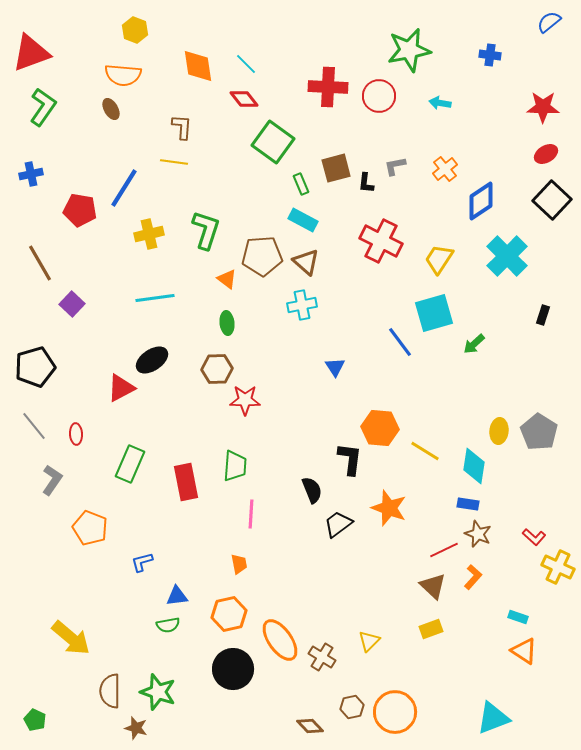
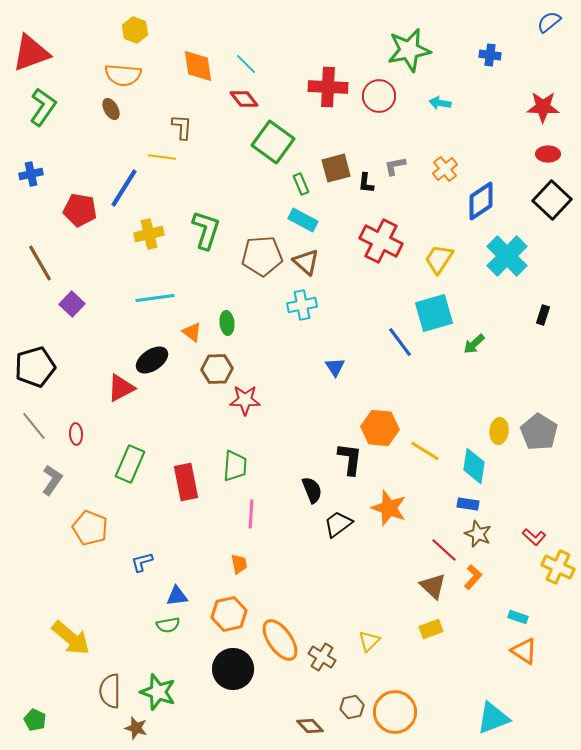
red ellipse at (546, 154): moved 2 px right; rotated 30 degrees clockwise
yellow line at (174, 162): moved 12 px left, 5 px up
orange triangle at (227, 279): moved 35 px left, 53 px down
red line at (444, 550): rotated 68 degrees clockwise
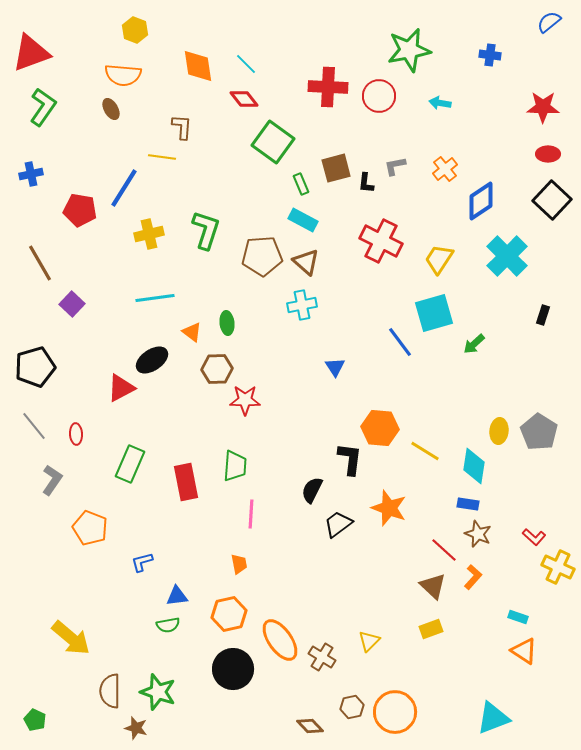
black semicircle at (312, 490): rotated 132 degrees counterclockwise
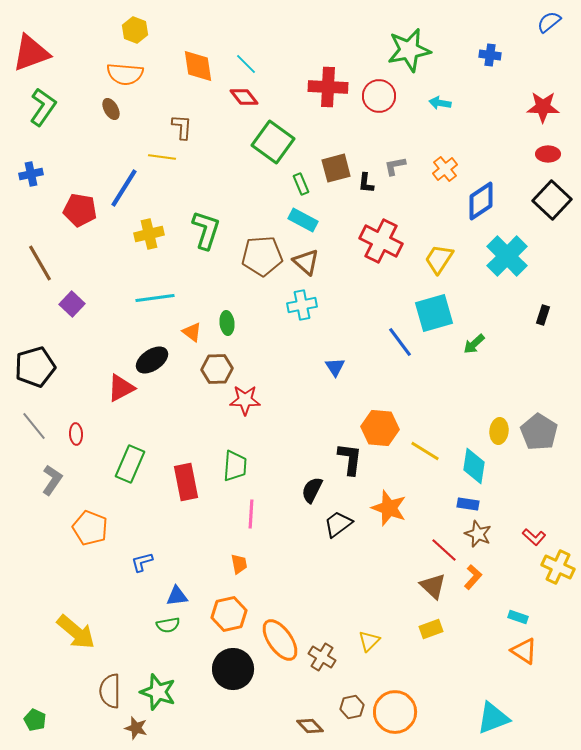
orange semicircle at (123, 75): moved 2 px right, 1 px up
red diamond at (244, 99): moved 2 px up
yellow arrow at (71, 638): moved 5 px right, 6 px up
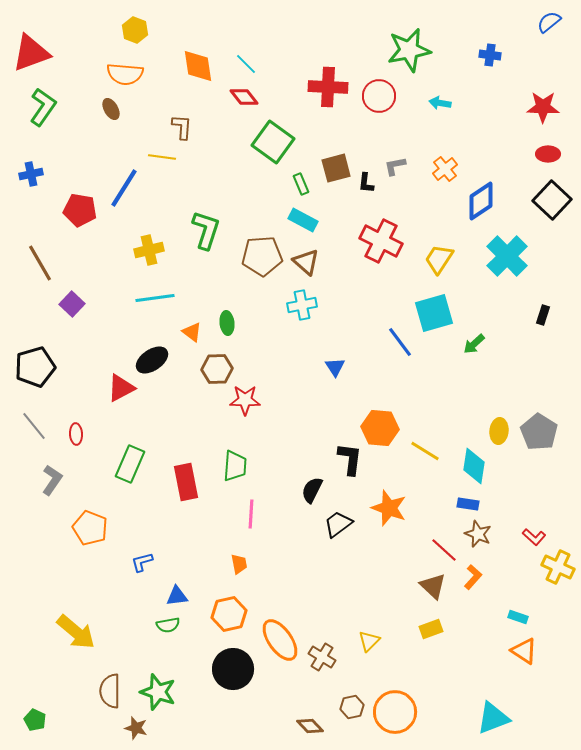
yellow cross at (149, 234): moved 16 px down
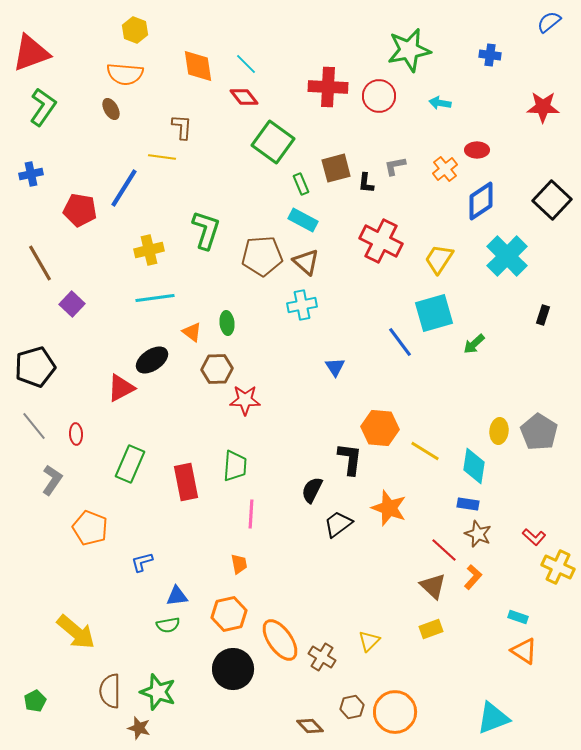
red ellipse at (548, 154): moved 71 px left, 4 px up
green pentagon at (35, 720): moved 19 px up; rotated 20 degrees clockwise
brown star at (136, 728): moved 3 px right
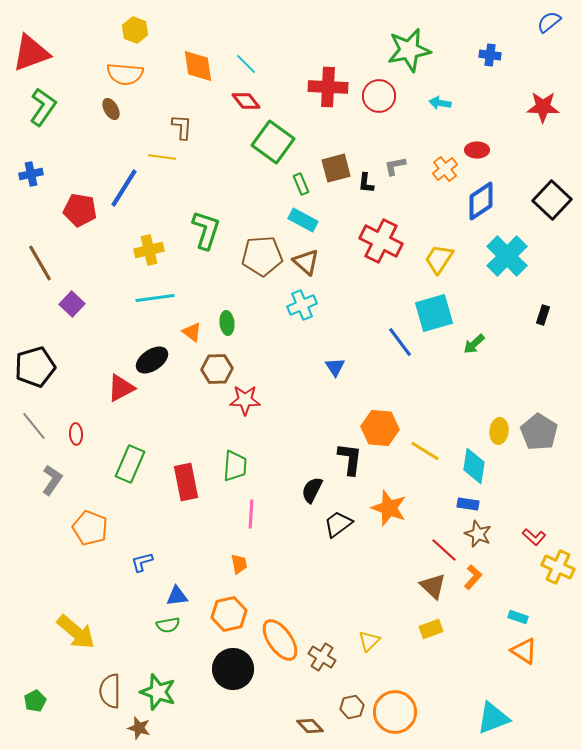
red diamond at (244, 97): moved 2 px right, 4 px down
cyan cross at (302, 305): rotated 12 degrees counterclockwise
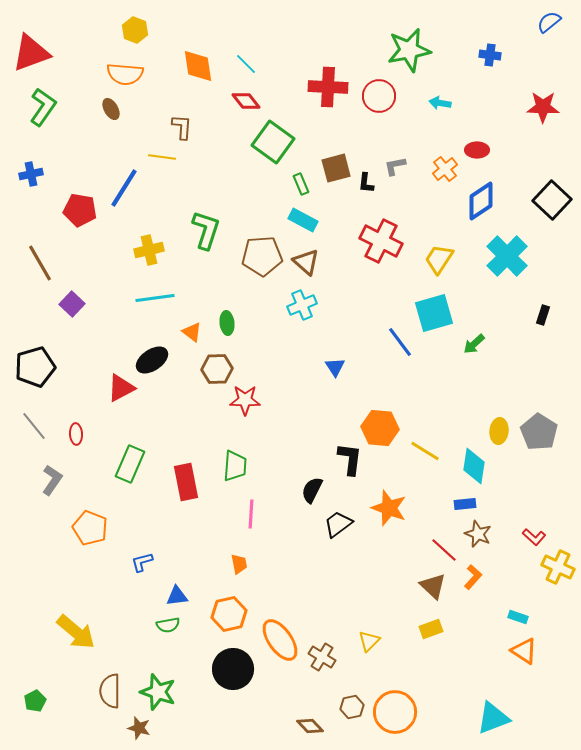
blue rectangle at (468, 504): moved 3 px left; rotated 15 degrees counterclockwise
